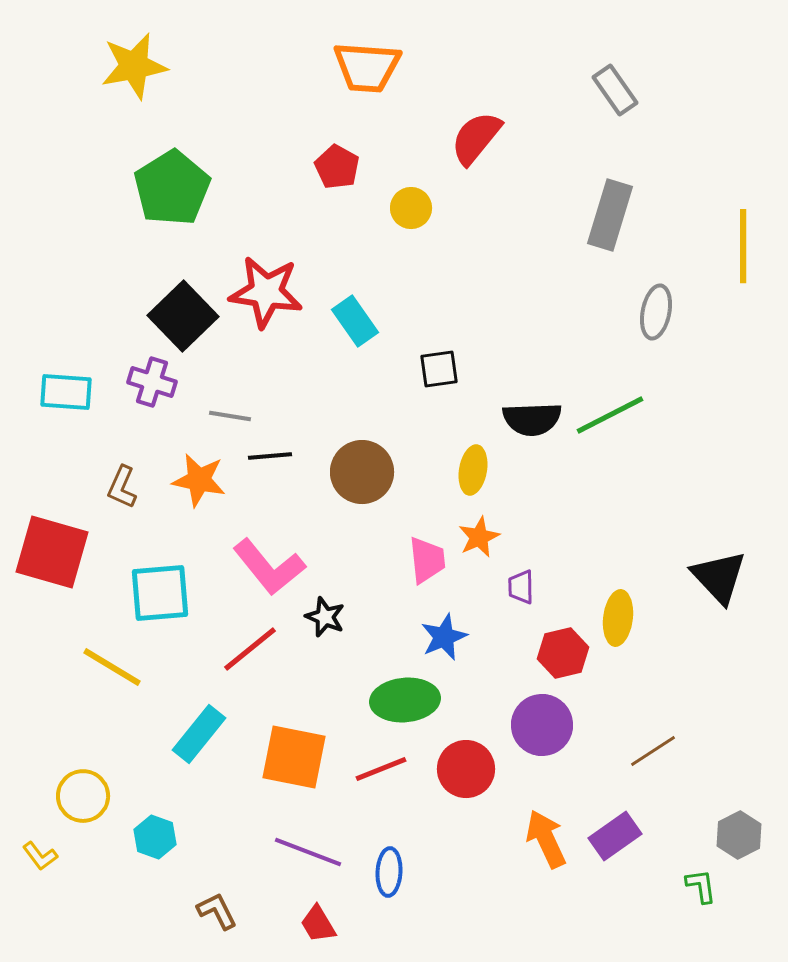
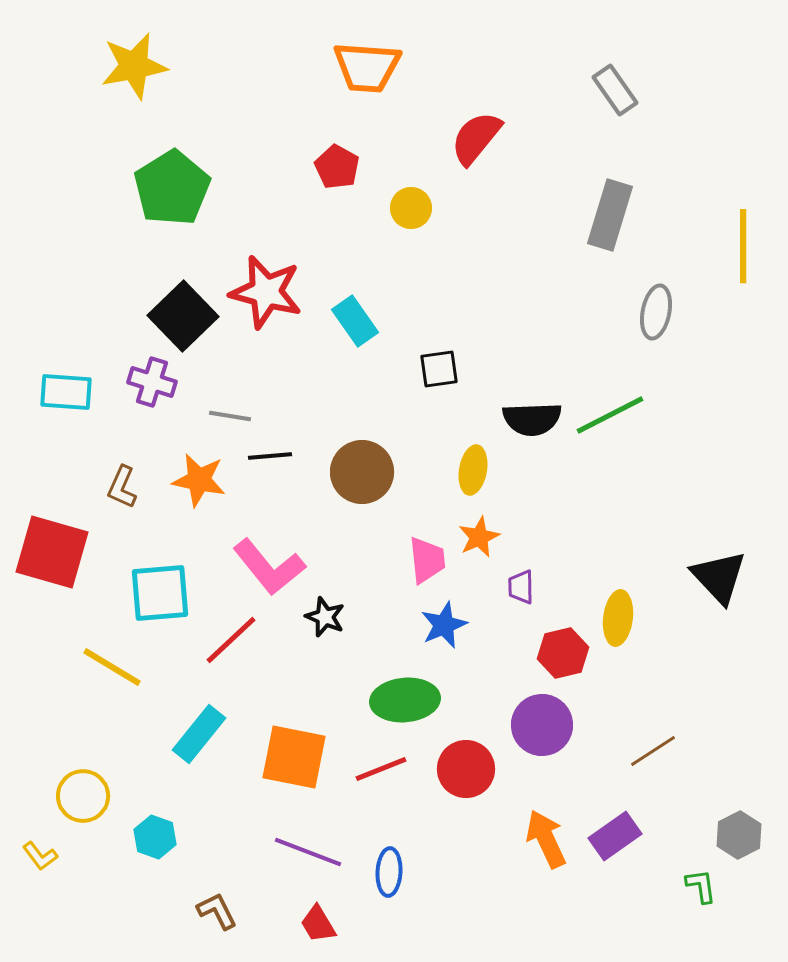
red star at (266, 292): rotated 6 degrees clockwise
blue star at (444, 637): moved 12 px up
red line at (250, 649): moved 19 px left, 9 px up; rotated 4 degrees counterclockwise
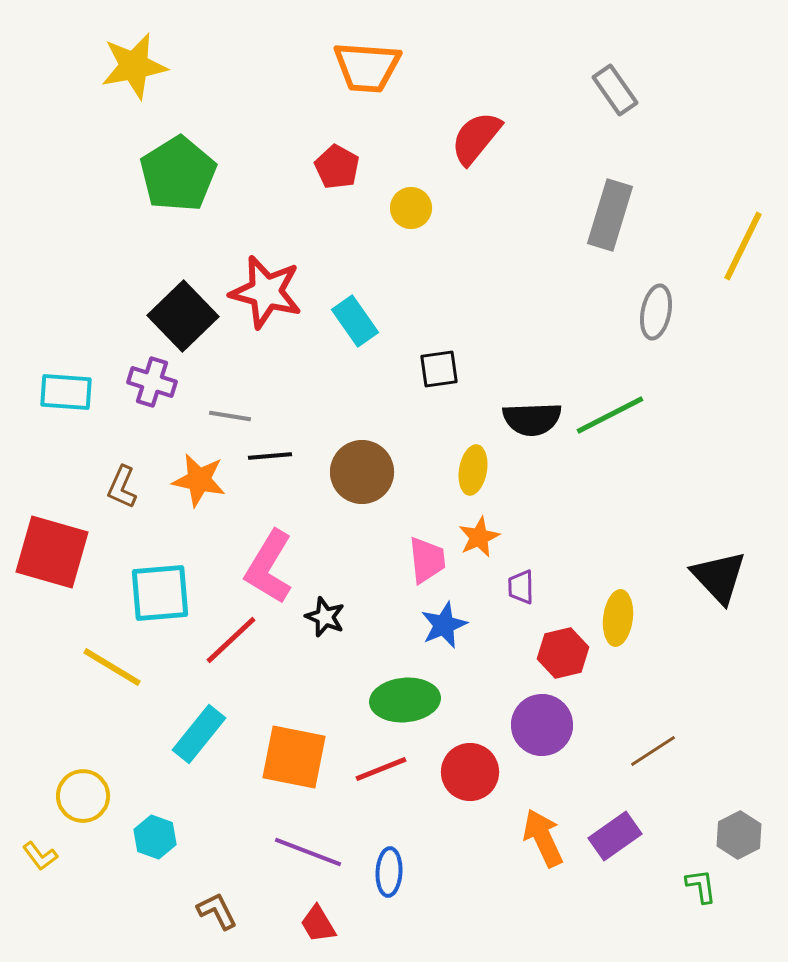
green pentagon at (172, 188): moved 6 px right, 14 px up
yellow line at (743, 246): rotated 26 degrees clockwise
pink L-shape at (269, 567): rotated 70 degrees clockwise
red circle at (466, 769): moved 4 px right, 3 px down
orange arrow at (546, 839): moved 3 px left, 1 px up
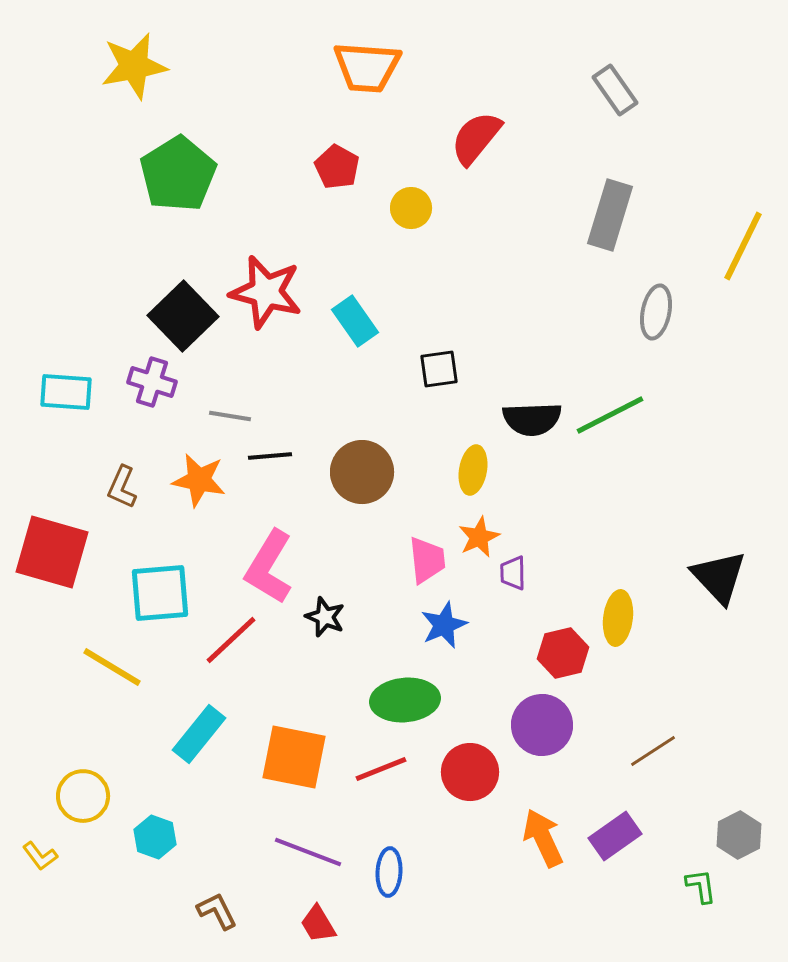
purple trapezoid at (521, 587): moved 8 px left, 14 px up
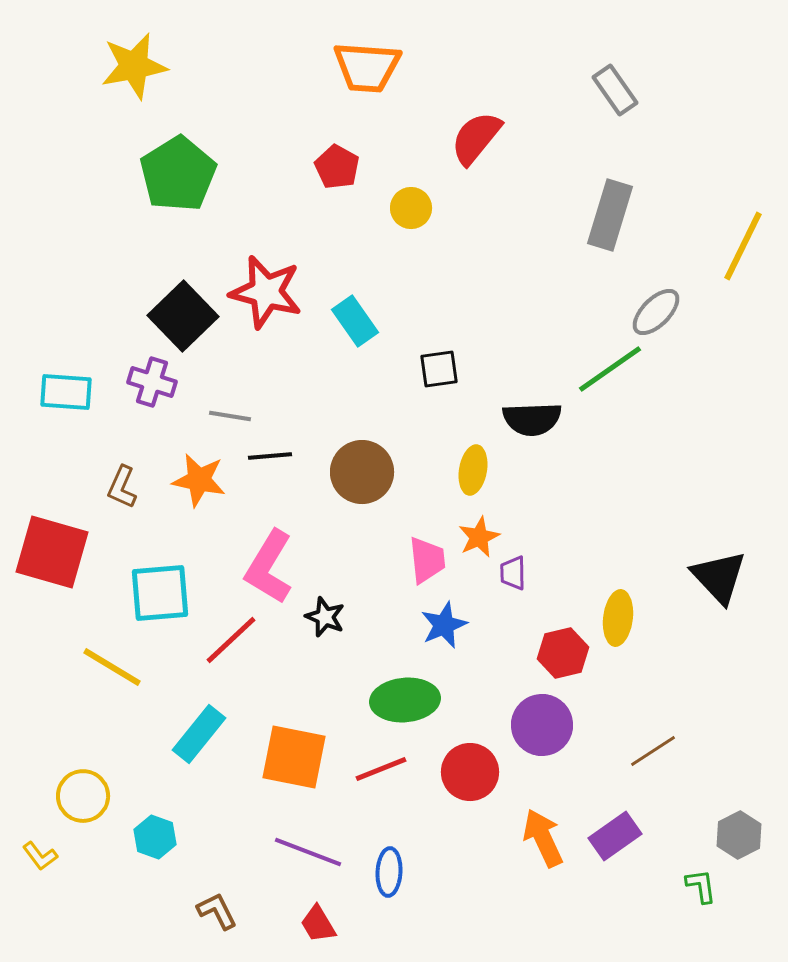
gray ellipse at (656, 312): rotated 34 degrees clockwise
green line at (610, 415): moved 46 px up; rotated 8 degrees counterclockwise
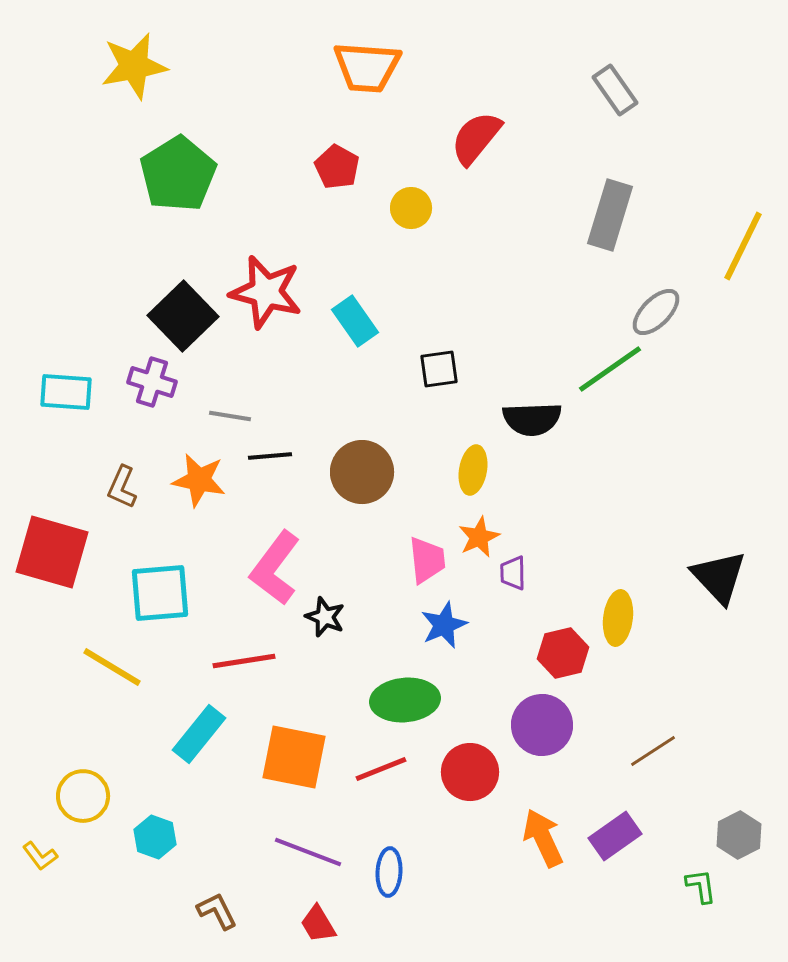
pink L-shape at (269, 567): moved 6 px right, 1 px down; rotated 6 degrees clockwise
red line at (231, 640): moved 13 px right, 21 px down; rotated 34 degrees clockwise
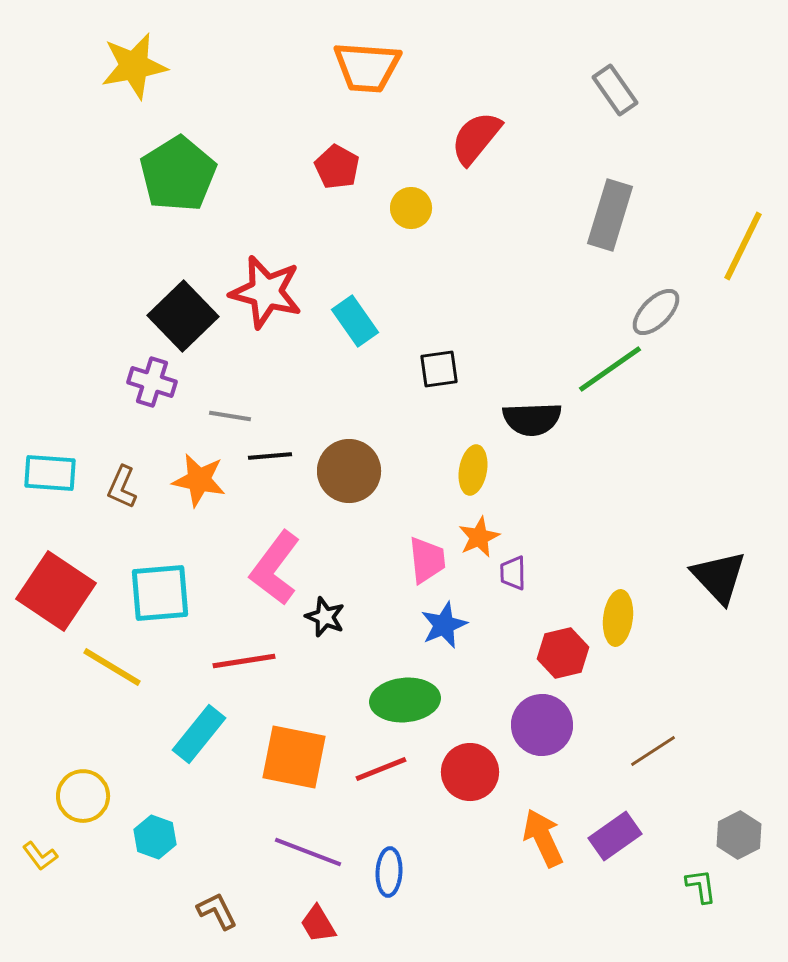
cyan rectangle at (66, 392): moved 16 px left, 81 px down
brown circle at (362, 472): moved 13 px left, 1 px up
red square at (52, 552): moved 4 px right, 39 px down; rotated 18 degrees clockwise
